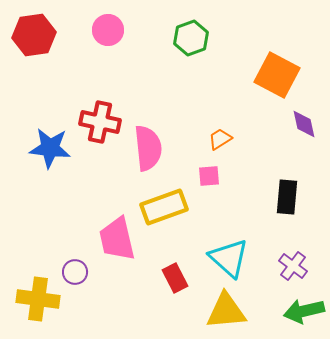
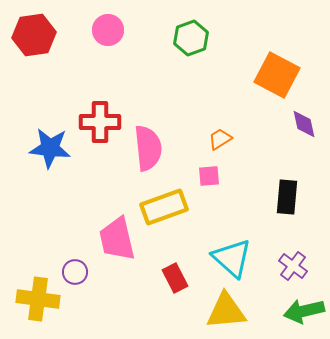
red cross: rotated 12 degrees counterclockwise
cyan triangle: moved 3 px right
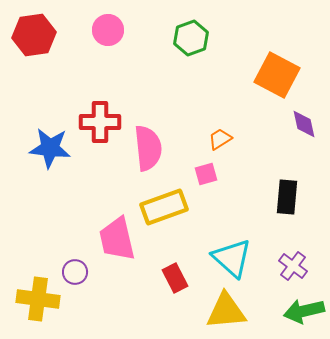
pink square: moved 3 px left, 2 px up; rotated 10 degrees counterclockwise
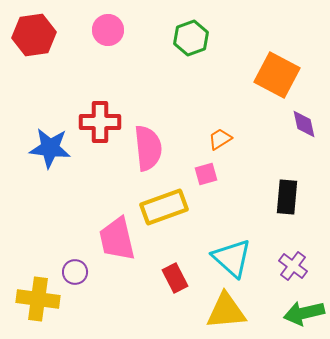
green arrow: moved 2 px down
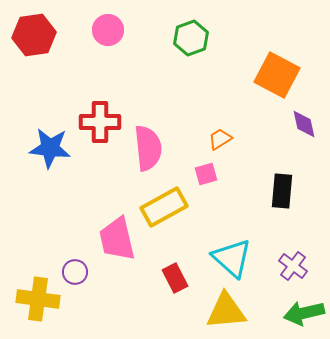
black rectangle: moved 5 px left, 6 px up
yellow rectangle: rotated 9 degrees counterclockwise
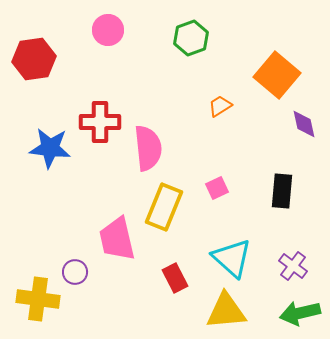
red hexagon: moved 24 px down
orange square: rotated 12 degrees clockwise
orange trapezoid: moved 33 px up
pink square: moved 11 px right, 14 px down; rotated 10 degrees counterclockwise
yellow rectangle: rotated 39 degrees counterclockwise
green arrow: moved 4 px left
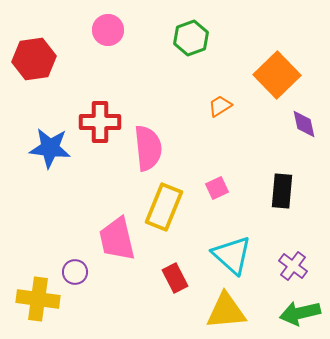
orange square: rotated 6 degrees clockwise
cyan triangle: moved 3 px up
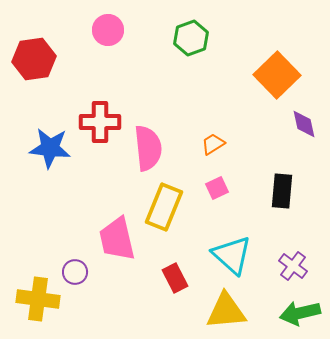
orange trapezoid: moved 7 px left, 38 px down
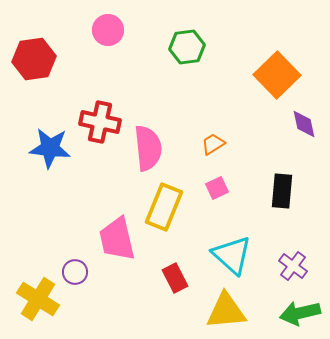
green hexagon: moved 4 px left, 9 px down; rotated 12 degrees clockwise
red cross: rotated 12 degrees clockwise
yellow cross: rotated 24 degrees clockwise
